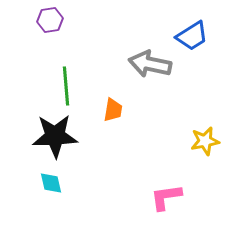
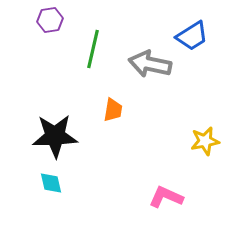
green line: moved 27 px right, 37 px up; rotated 18 degrees clockwise
pink L-shape: rotated 32 degrees clockwise
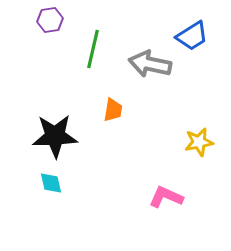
yellow star: moved 6 px left, 1 px down
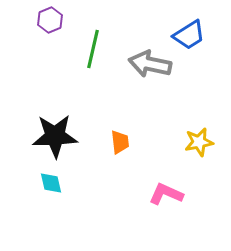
purple hexagon: rotated 15 degrees counterclockwise
blue trapezoid: moved 3 px left, 1 px up
orange trapezoid: moved 7 px right, 32 px down; rotated 15 degrees counterclockwise
pink L-shape: moved 3 px up
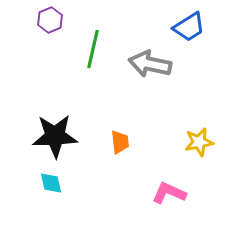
blue trapezoid: moved 8 px up
pink L-shape: moved 3 px right, 1 px up
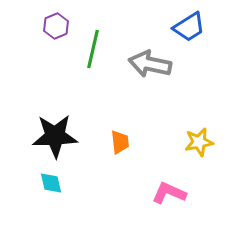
purple hexagon: moved 6 px right, 6 px down
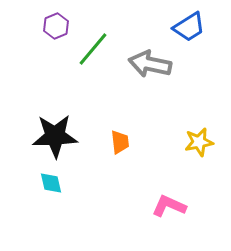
green line: rotated 27 degrees clockwise
pink L-shape: moved 13 px down
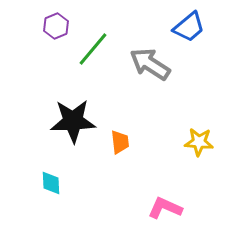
blue trapezoid: rotated 8 degrees counterclockwise
gray arrow: rotated 21 degrees clockwise
black star: moved 18 px right, 15 px up
yellow star: rotated 16 degrees clockwise
cyan diamond: rotated 10 degrees clockwise
pink L-shape: moved 4 px left, 2 px down
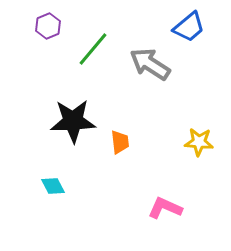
purple hexagon: moved 8 px left
cyan diamond: moved 2 px right, 3 px down; rotated 25 degrees counterclockwise
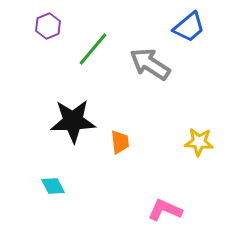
pink L-shape: moved 2 px down
